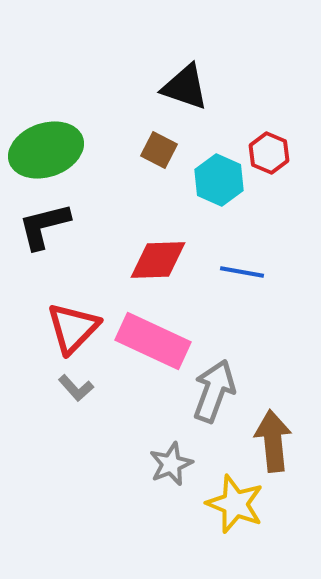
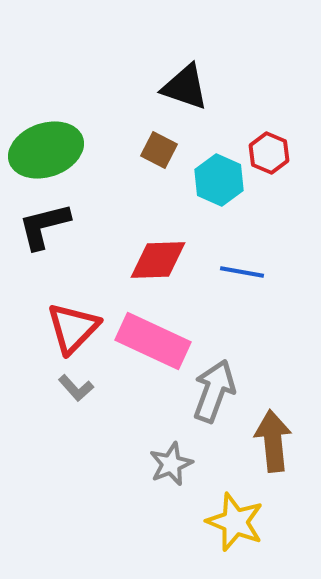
yellow star: moved 18 px down
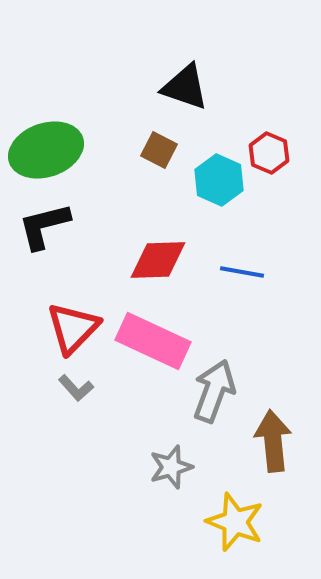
gray star: moved 3 px down; rotated 6 degrees clockwise
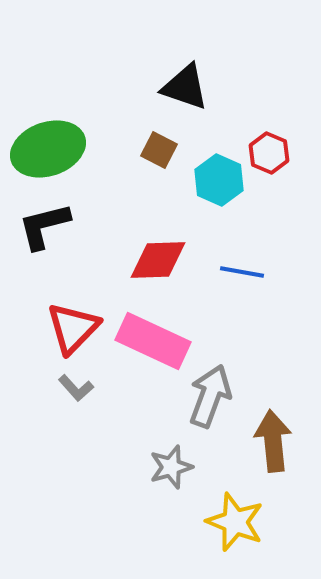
green ellipse: moved 2 px right, 1 px up
gray arrow: moved 4 px left, 5 px down
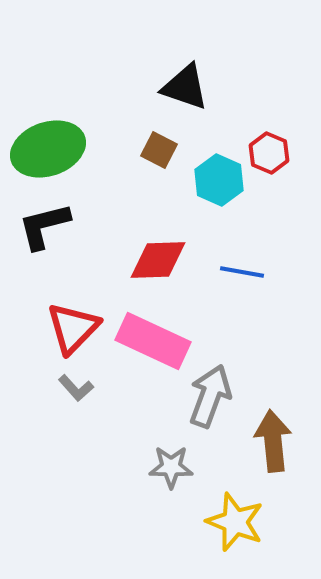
gray star: rotated 18 degrees clockwise
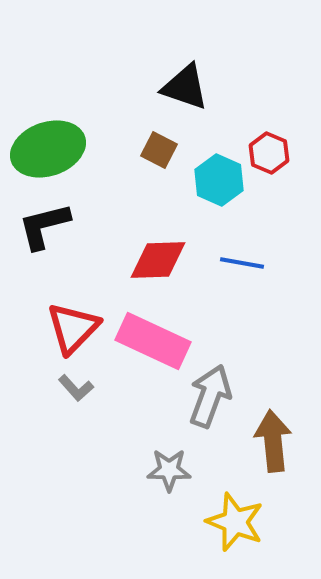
blue line: moved 9 px up
gray star: moved 2 px left, 3 px down
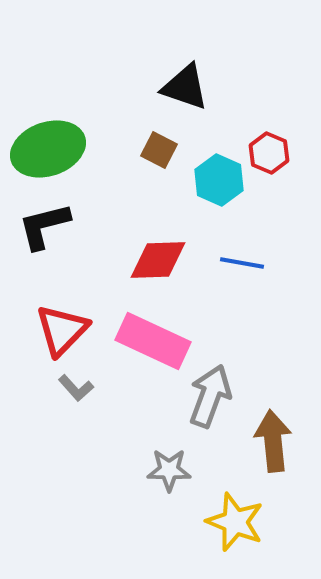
red triangle: moved 11 px left, 2 px down
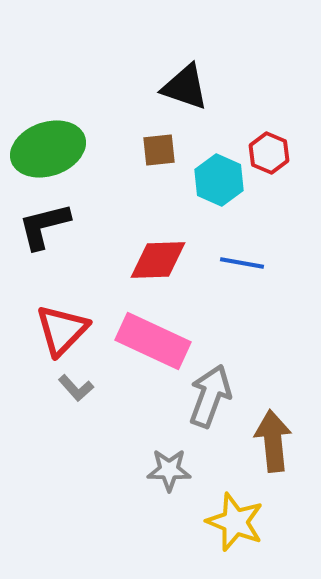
brown square: rotated 33 degrees counterclockwise
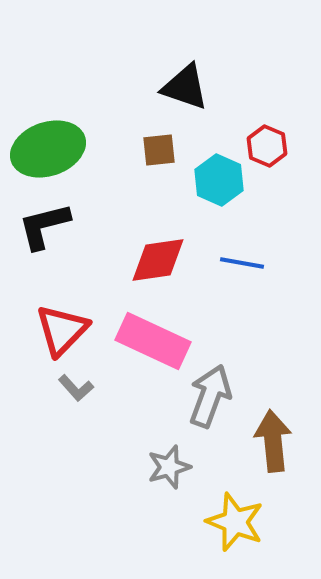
red hexagon: moved 2 px left, 7 px up
red diamond: rotated 6 degrees counterclockwise
gray star: moved 3 px up; rotated 18 degrees counterclockwise
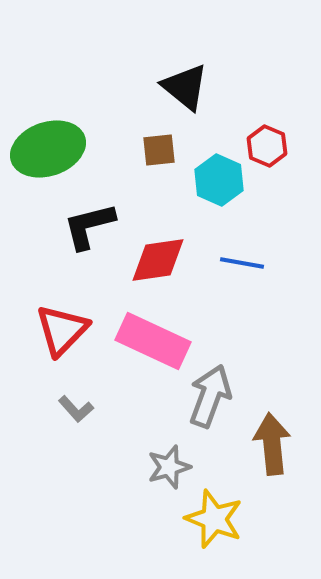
black triangle: rotated 20 degrees clockwise
black L-shape: moved 45 px right
gray L-shape: moved 21 px down
brown arrow: moved 1 px left, 3 px down
yellow star: moved 21 px left, 3 px up
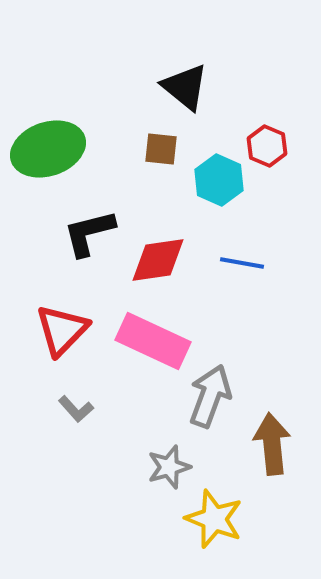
brown square: moved 2 px right, 1 px up; rotated 12 degrees clockwise
black L-shape: moved 7 px down
